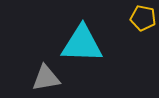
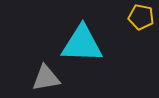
yellow pentagon: moved 2 px left, 1 px up
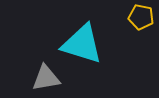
cyan triangle: rotated 15 degrees clockwise
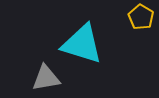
yellow pentagon: rotated 20 degrees clockwise
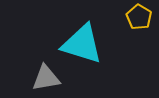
yellow pentagon: moved 2 px left
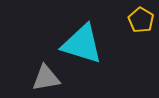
yellow pentagon: moved 2 px right, 3 px down
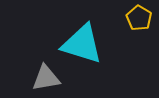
yellow pentagon: moved 2 px left, 2 px up
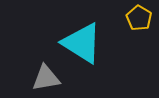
cyan triangle: moved 1 px up; rotated 15 degrees clockwise
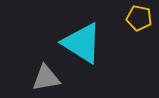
yellow pentagon: rotated 20 degrees counterclockwise
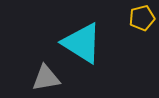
yellow pentagon: moved 3 px right; rotated 25 degrees counterclockwise
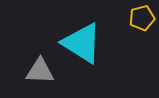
gray triangle: moved 6 px left, 7 px up; rotated 12 degrees clockwise
